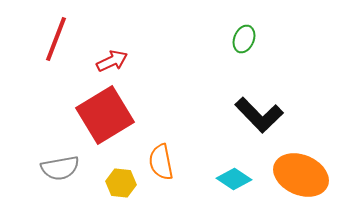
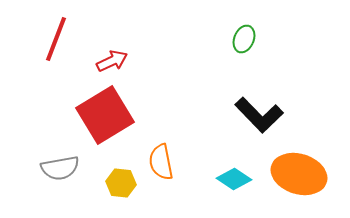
orange ellipse: moved 2 px left, 1 px up; rotated 6 degrees counterclockwise
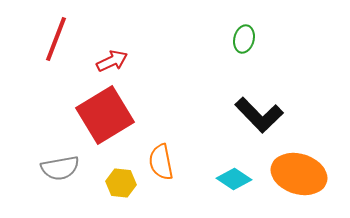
green ellipse: rotated 8 degrees counterclockwise
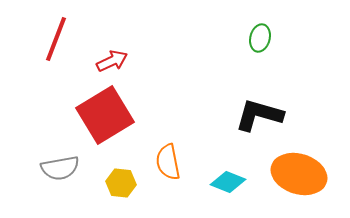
green ellipse: moved 16 px right, 1 px up
black L-shape: rotated 150 degrees clockwise
orange semicircle: moved 7 px right
cyan diamond: moved 6 px left, 3 px down; rotated 12 degrees counterclockwise
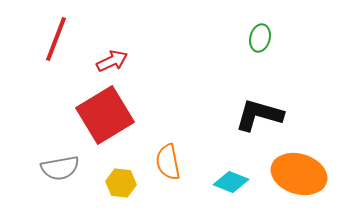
cyan diamond: moved 3 px right
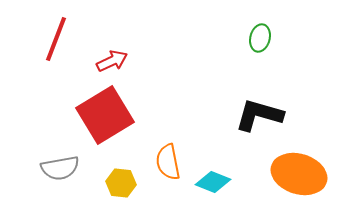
cyan diamond: moved 18 px left
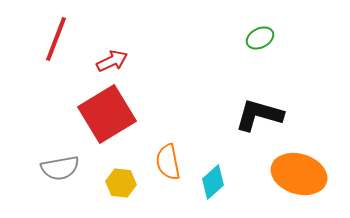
green ellipse: rotated 48 degrees clockwise
red square: moved 2 px right, 1 px up
cyan diamond: rotated 64 degrees counterclockwise
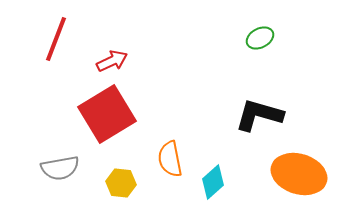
orange semicircle: moved 2 px right, 3 px up
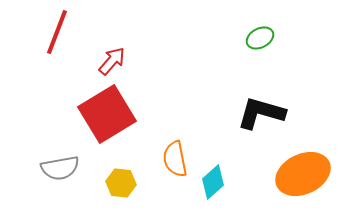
red line: moved 1 px right, 7 px up
red arrow: rotated 24 degrees counterclockwise
black L-shape: moved 2 px right, 2 px up
orange semicircle: moved 5 px right
orange ellipse: moved 4 px right; rotated 42 degrees counterclockwise
